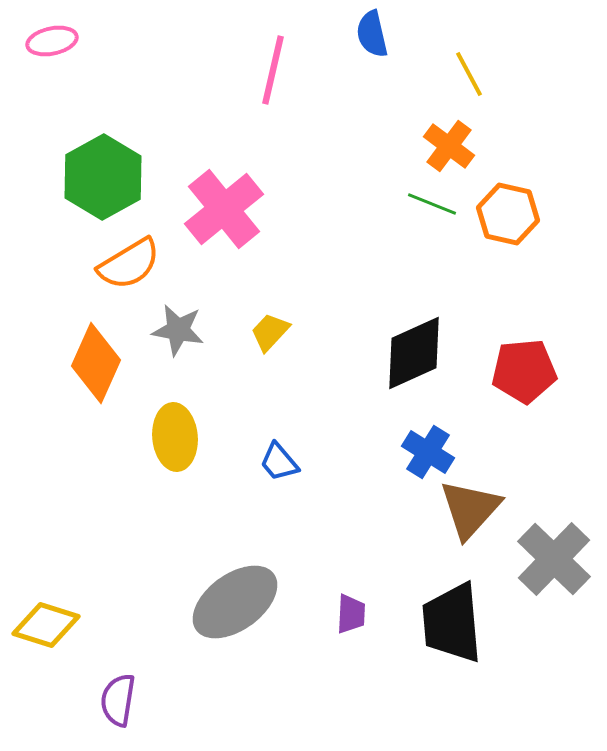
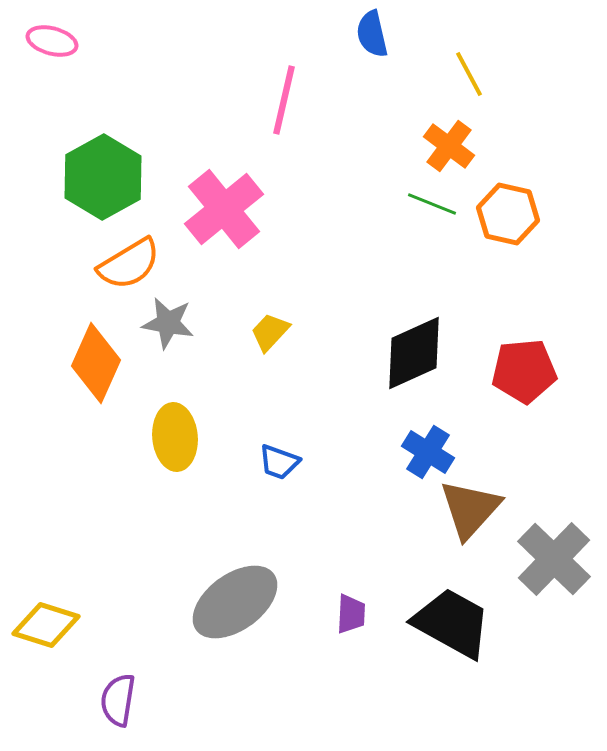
pink ellipse: rotated 27 degrees clockwise
pink line: moved 11 px right, 30 px down
gray star: moved 10 px left, 7 px up
blue trapezoid: rotated 30 degrees counterclockwise
black trapezoid: rotated 124 degrees clockwise
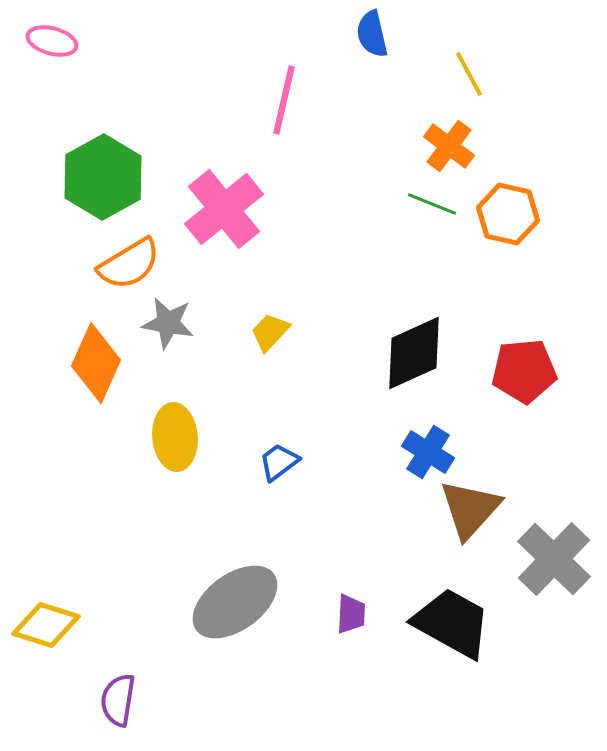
blue trapezoid: rotated 123 degrees clockwise
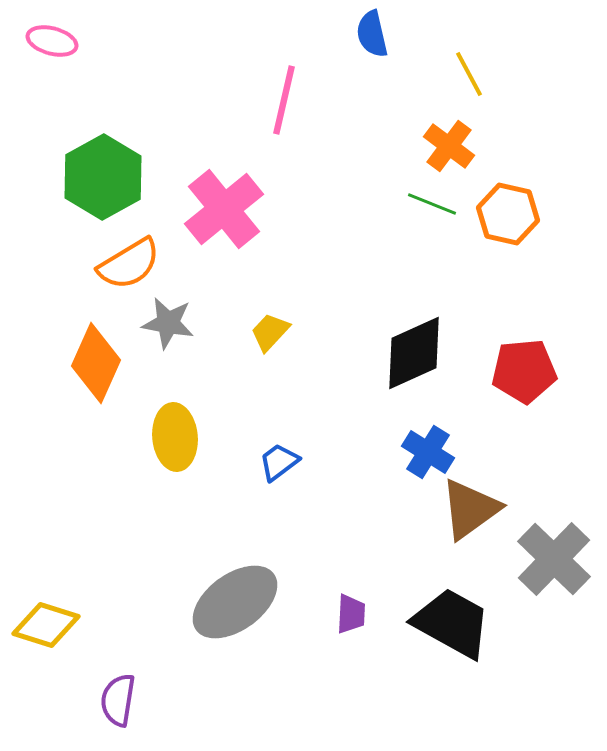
brown triangle: rotated 12 degrees clockwise
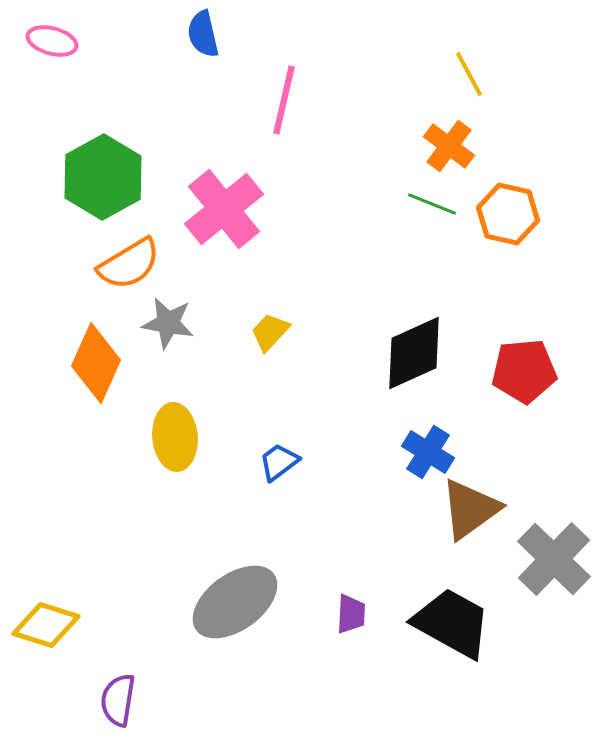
blue semicircle: moved 169 px left
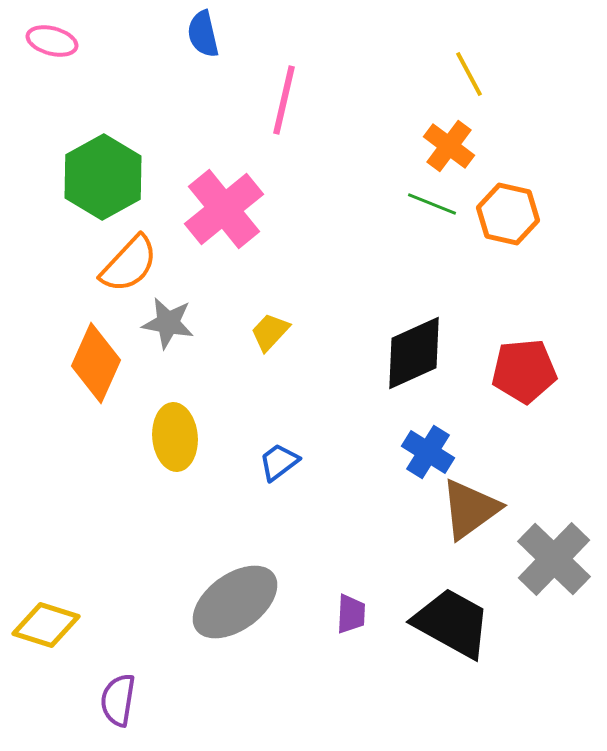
orange semicircle: rotated 16 degrees counterclockwise
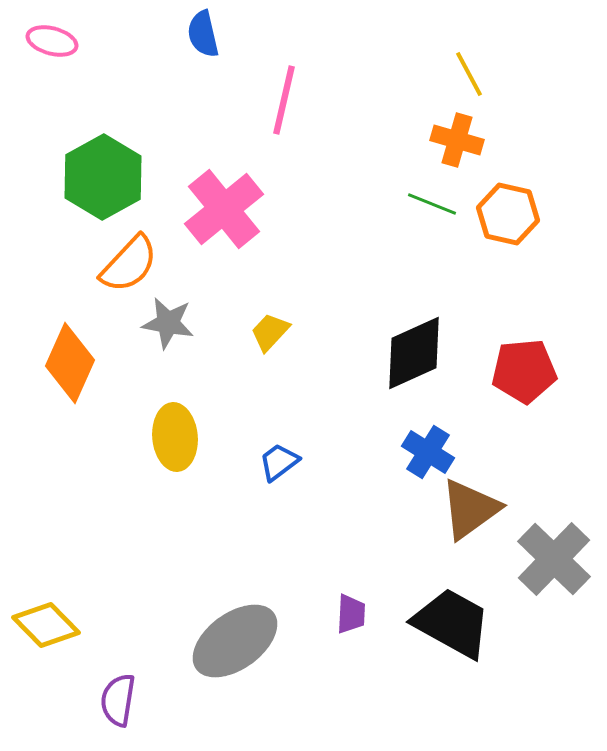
orange cross: moved 8 px right, 6 px up; rotated 21 degrees counterclockwise
orange diamond: moved 26 px left
gray ellipse: moved 39 px down
yellow diamond: rotated 28 degrees clockwise
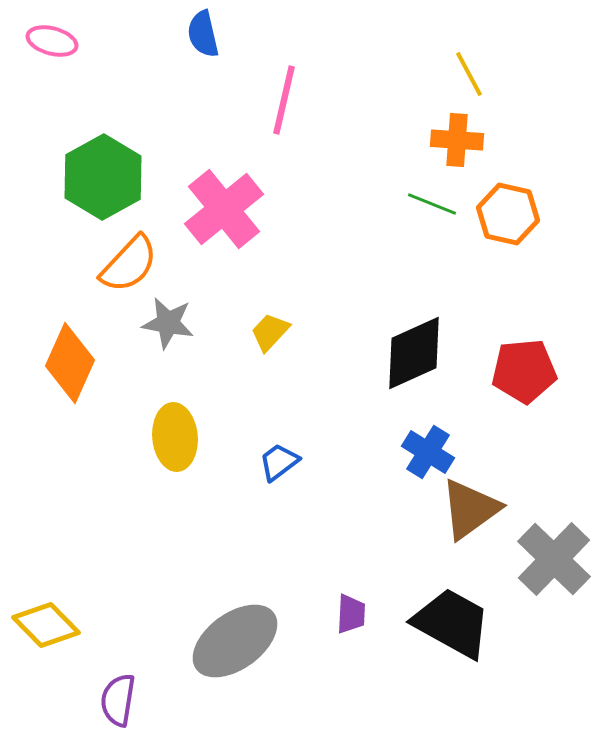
orange cross: rotated 12 degrees counterclockwise
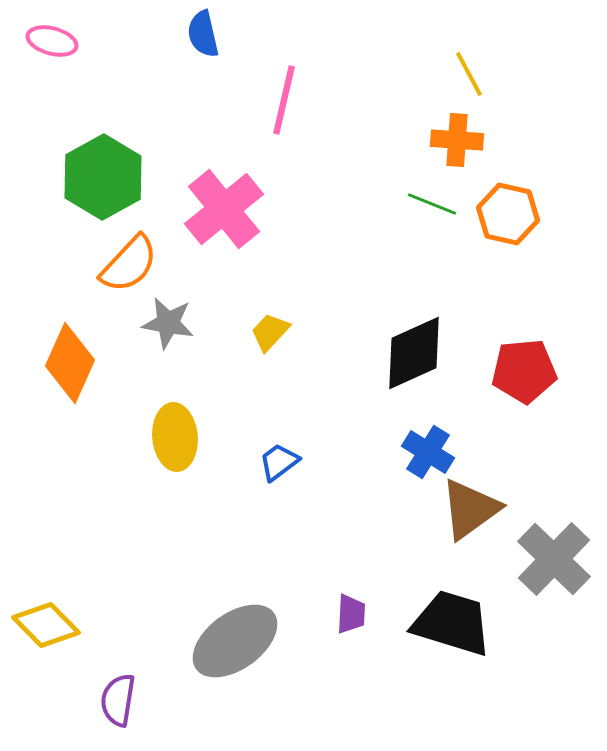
black trapezoid: rotated 12 degrees counterclockwise
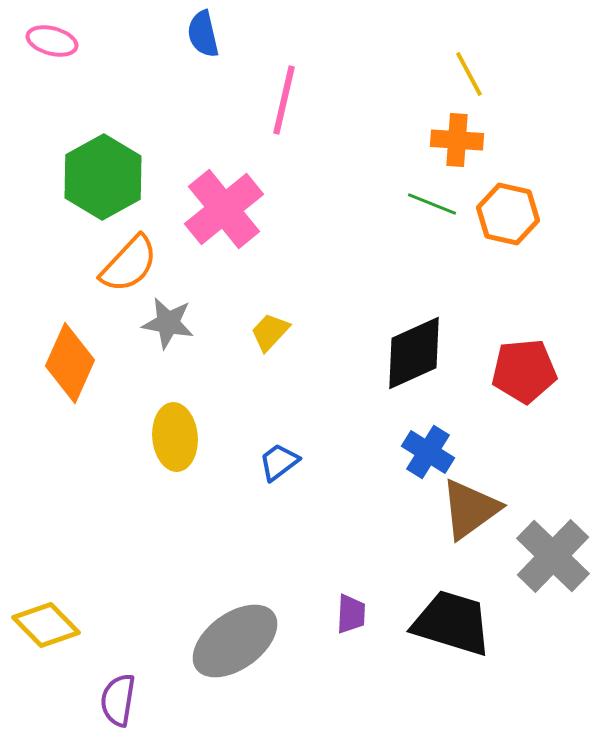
gray cross: moved 1 px left, 3 px up
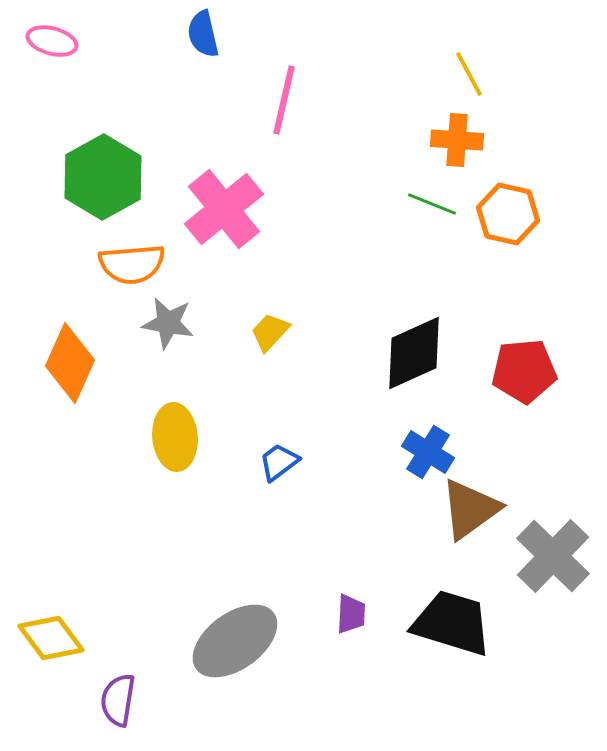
orange semicircle: moved 3 px right; rotated 42 degrees clockwise
yellow diamond: moved 5 px right, 13 px down; rotated 8 degrees clockwise
